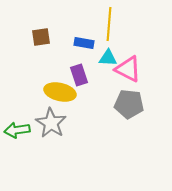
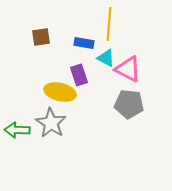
cyan triangle: moved 2 px left; rotated 24 degrees clockwise
green arrow: rotated 10 degrees clockwise
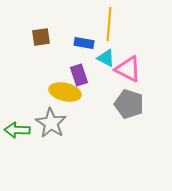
yellow ellipse: moved 5 px right
gray pentagon: rotated 12 degrees clockwise
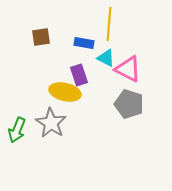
green arrow: rotated 70 degrees counterclockwise
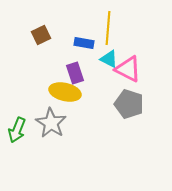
yellow line: moved 1 px left, 4 px down
brown square: moved 2 px up; rotated 18 degrees counterclockwise
cyan triangle: moved 3 px right, 1 px down
purple rectangle: moved 4 px left, 2 px up
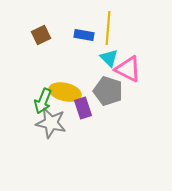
blue rectangle: moved 8 px up
cyan triangle: moved 1 px up; rotated 18 degrees clockwise
purple rectangle: moved 8 px right, 35 px down
gray pentagon: moved 21 px left, 13 px up
gray star: rotated 20 degrees counterclockwise
green arrow: moved 26 px right, 29 px up
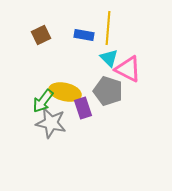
green arrow: rotated 15 degrees clockwise
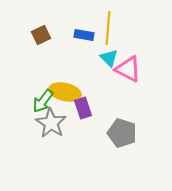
gray pentagon: moved 14 px right, 42 px down
gray star: rotated 20 degrees clockwise
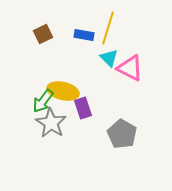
yellow line: rotated 12 degrees clockwise
brown square: moved 2 px right, 1 px up
pink triangle: moved 2 px right, 1 px up
yellow ellipse: moved 2 px left, 1 px up
gray pentagon: moved 1 px down; rotated 12 degrees clockwise
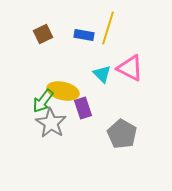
cyan triangle: moved 7 px left, 16 px down
